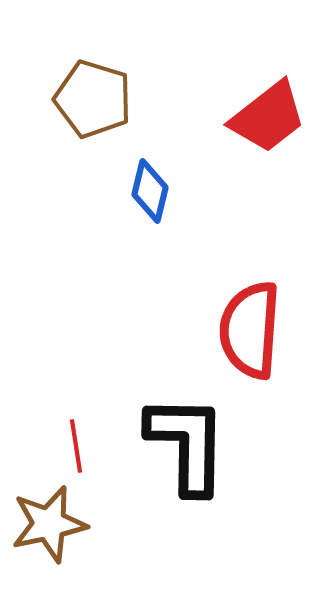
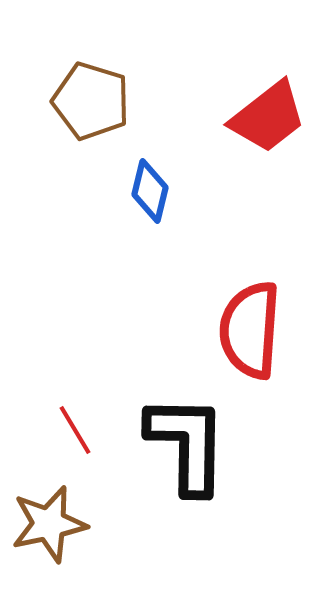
brown pentagon: moved 2 px left, 2 px down
red line: moved 1 px left, 16 px up; rotated 22 degrees counterclockwise
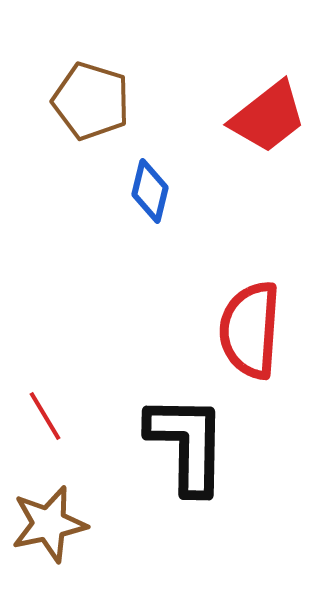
red line: moved 30 px left, 14 px up
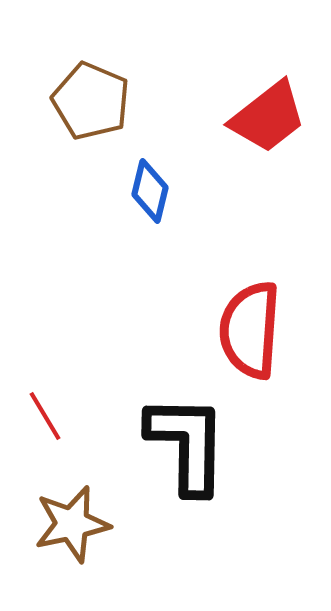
brown pentagon: rotated 6 degrees clockwise
brown star: moved 23 px right
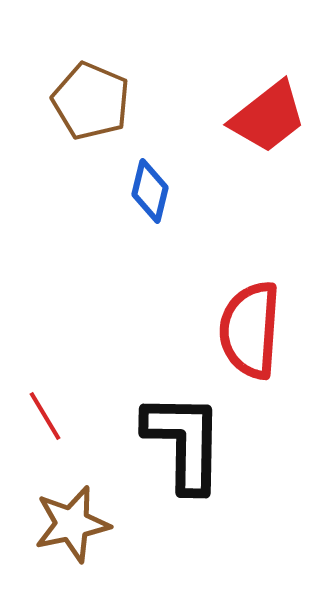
black L-shape: moved 3 px left, 2 px up
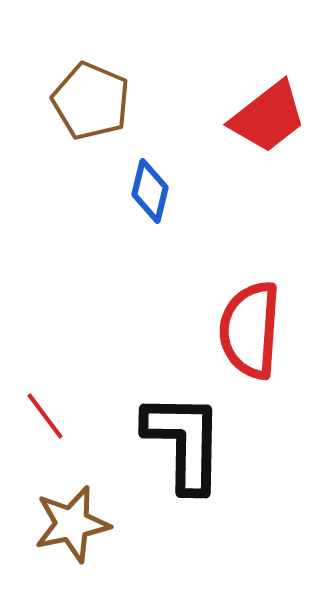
red line: rotated 6 degrees counterclockwise
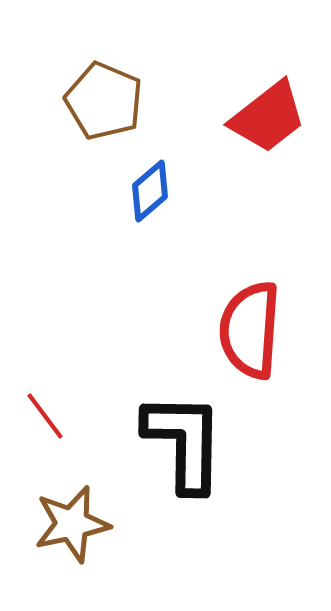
brown pentagon: moved 13 px right
blue diamond: rotated 36 degrees clockwise
